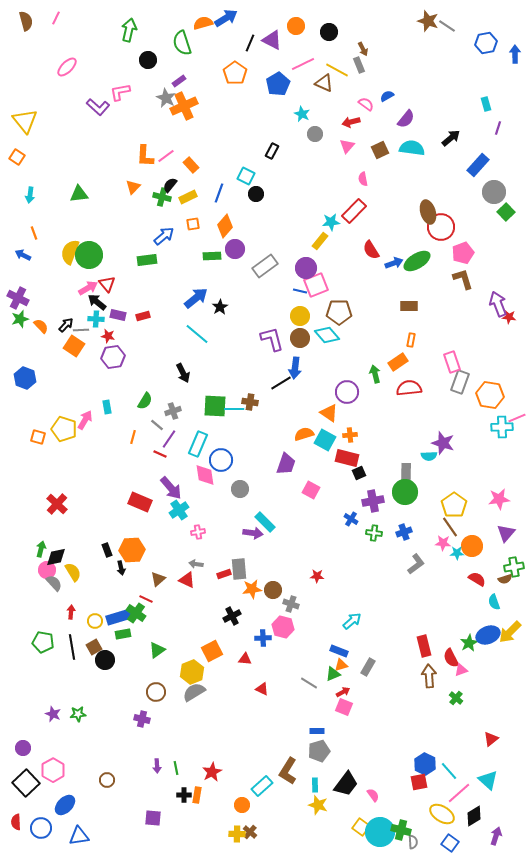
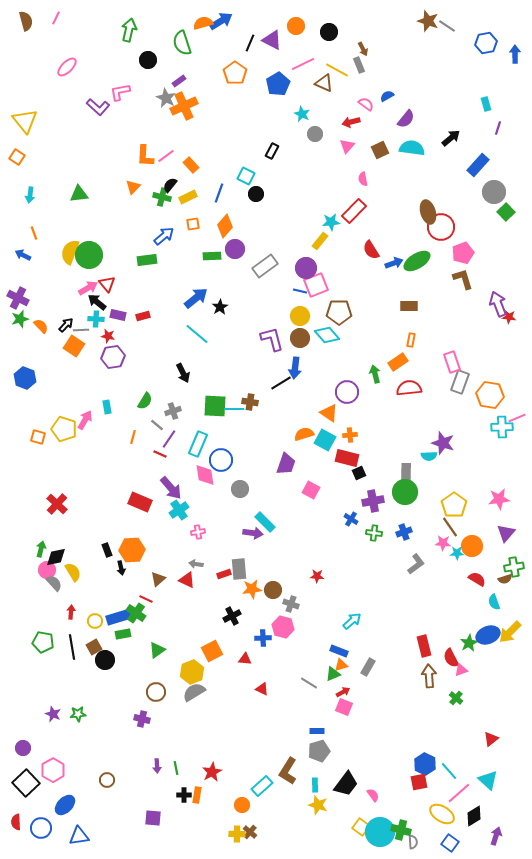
blue arrow at (226, 18): moved 5 px left, 3 px down
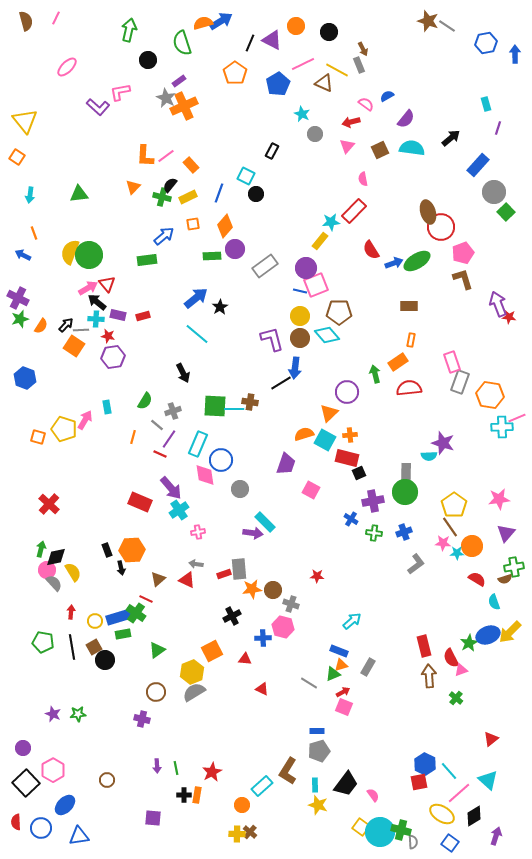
orange semicircle at (41, 326): rotated 77 degrees clockwise
orange triangle at (329, 413): rotated 42 degrees clockwise
red cross at (57, 504): moved 8 px left
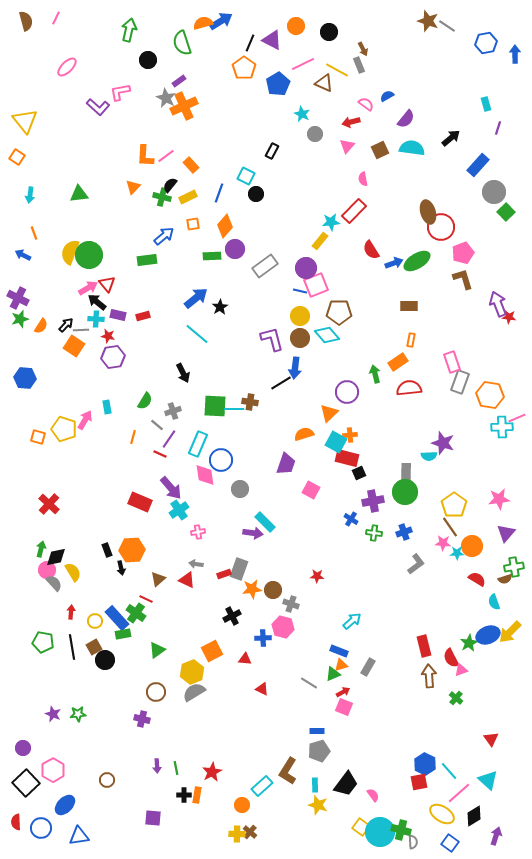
orange pentagon at (235, 73): moved 9 px right, 5 px up
blue hexagon at (25, 378): rotated 15 degrees counterclockwise
cyan square at (325, 440): moved 11 px right, 2 px down
gray rectangle at (239, 569): rotated 25 degrees clockwise
blue rectangle at (119, 617): moved 2 px left, 1 px down; rotated 65 degrees clockwise
red triangle at (491, 739): rotated 28 degrees counterclockwise
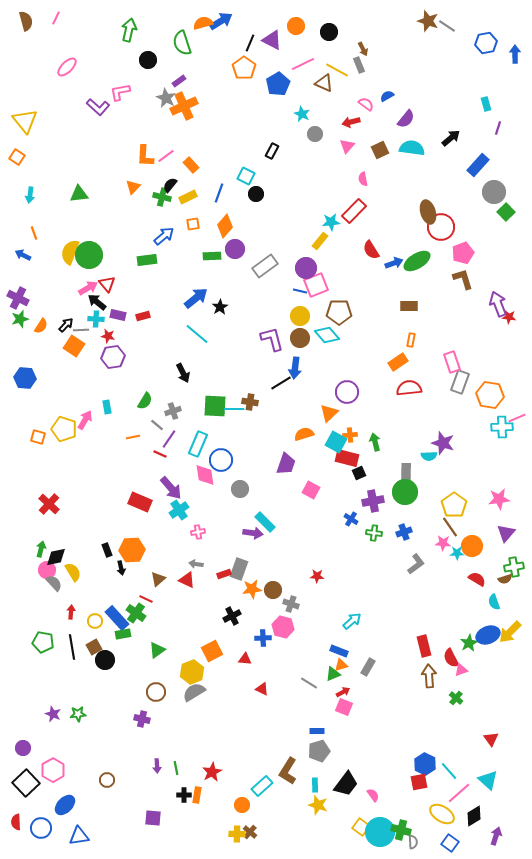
green arrow at (375, 374): moved 68 px down
orange line at (133, 437): rotated 64 degrees clockwise
